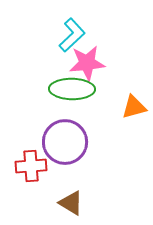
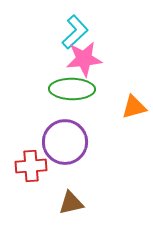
cyan L-shape: moved 3 px right, 3 px up
pink star: moved 3 px left, 4 px up
brown triangle: rotated 44 degrees counterclockwise
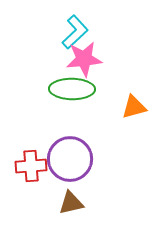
purple circle: moved 5 px right, 17 px down
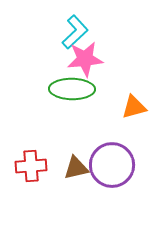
pink star: moved 1 px right
purple circle: moved 42 px right, 6 px down
brown triangle: moved 5 px right, 35 px up
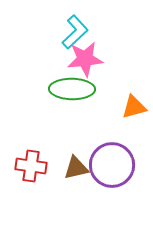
red cross: rotated 12 degrees clockwise
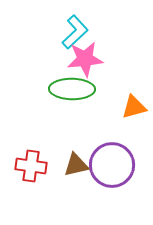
brown triangle: moved 3 px up
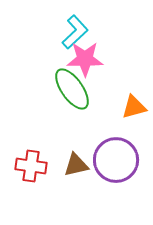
pink star: rotated 6 degrees clockwise
green ellipse: rotated 54 degrees clockwise
purple circle: moved 4 px right, 5 px up
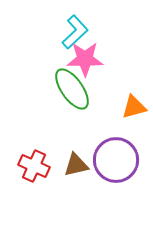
red cross: moved 3 px right; rotated 16 degrees clockwise
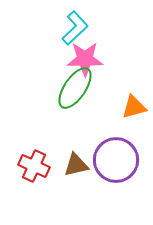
cyan L-shape: moved 4 px up
green ellipse: moved 3 px right, 1 px up; rotated 69 degrees clockwise
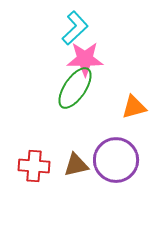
red cross: rotated 20 degrees counterclockwise
